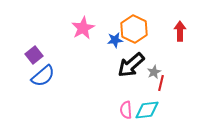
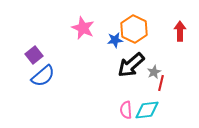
pink star: rotated 20 degrees counterclockwise
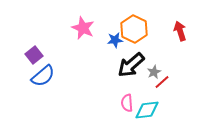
red arrow: rotated 18 degrees counterclockwise
red line: moved 1 px right, 1 px up; rotated 35 degrees clockwise
pink semicircle: moved 1 px right, 7 px up
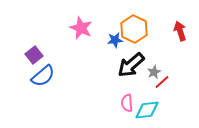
pink star: moved 2 px left
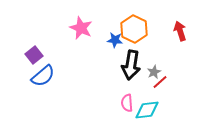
blue star: rotated 14 degrees clockwise
black arrow: rotated 40 degrees counterclockwise
red line: moved 2 px left
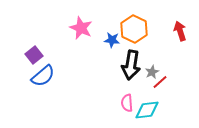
blue star: moved 3 px left
gray star: moved 2 px left
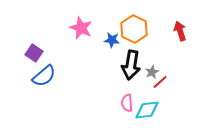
purple square: moved 2 px up; rotated 18 degrees counterclockwise
blue semicircle: moved 1 px right
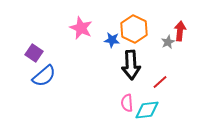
red arrow: rotated 24 degrees clockwise
black arrow: rotated 12 degrees counterclockwise
gray star: moved 16 px right, 30 px up
